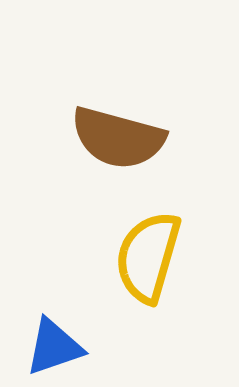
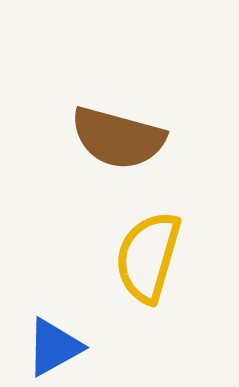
blue triangle: rotated 10 degrees counterclockwise
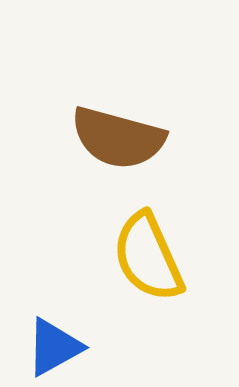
yellow semicircle: rotated 40 degrees counterclockwise
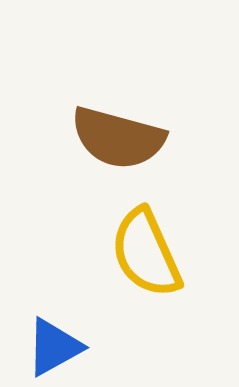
yellow semicircle: moved 2 px left, 4 px up
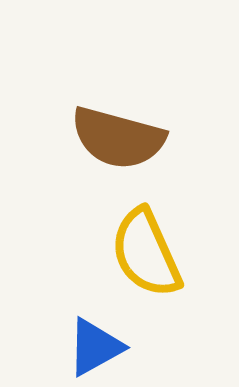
blue triangle: moved 41 px right
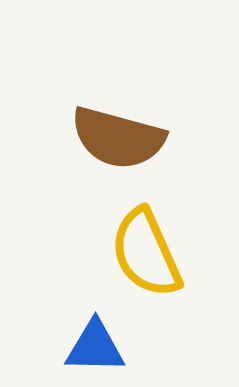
blue triangle: rotated 30 degrees clockwise
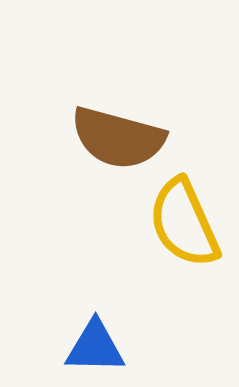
yellow semicircle: moved 38 px right, 30 px up
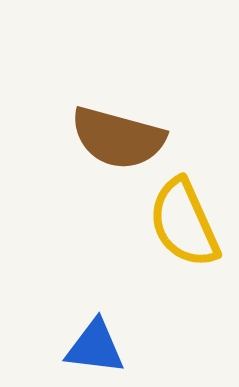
blue triangle: rotated 6 degrees clockwise
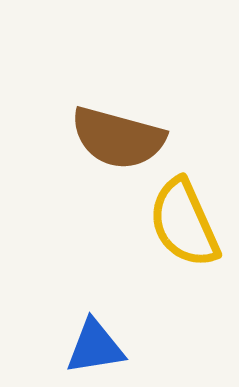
blue triangle: rotated 16 degrees counterclockwise
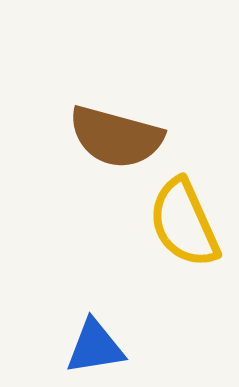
brown semicircle: moved 2 px left, 1 px up
